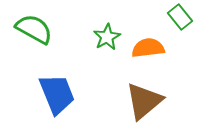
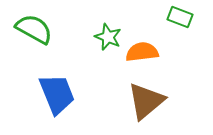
green rectangle: rotated 30 degrees counterclockwise
green star: moved 1 px right; rotated 20 degrees counterclockwise
orange semicircle: moved 6 px left, 4 px down
brown triangle: moved 2 px right
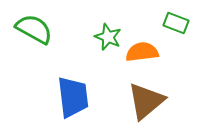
green rectangle: moved 4 px left, 6 px down
blue trapezoid: moved 16 px right, 3 px down; rotated 15 degrees clockwise
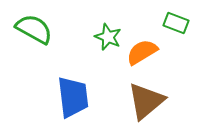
orange semicircle: rotated 24 degrees counterclockwise
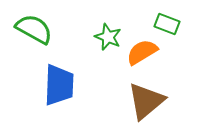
green rectangle: moved 9 px left, 1 px down
blue trapezoid: moved 14 px left, 12 px up; rotated 9 degrees clockwise
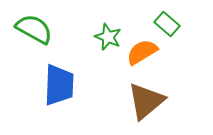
green rectangle: rotated 20 degrees clockwise
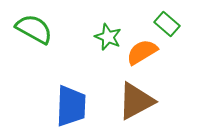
blue trapezoid: moved 12 px right, 21 px down
brown triangle: moved 10 px left; rotated 12 degrees clockwise
